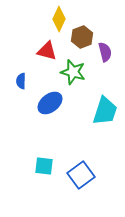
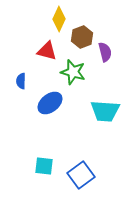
cyan trapezoid: rotated 76 degrees clockwise
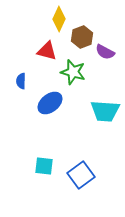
purple semicircle: rotated 132 degrees clockwise
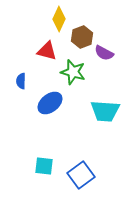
purple semicircle: moved 1 px left, 1 px down
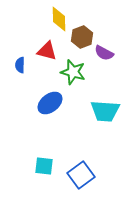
yellow diamond: rotated 25 degrees counterclockwise
blue semicircle: moved 1 px left, 16 px up
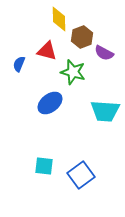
blue semicircle: moved 1 px left, 1 px up; rotated 21 degrees clockwise
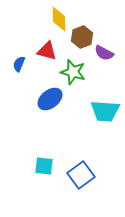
blue ellipse: moved 4 px up
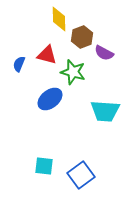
red triangle: moved 4 px down
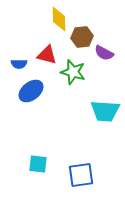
brown hexagon: rotated 15 degrees clockwise
blue semicircle: rotated 112 degrees counterclockwise
blue ellipse: moved 19 px left, 8 px up
cyan square: moved 6 px left, 2 px up
blue square: rotated 28 degrees clockwise
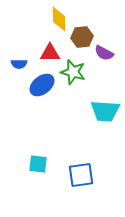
red triangle: moved 3 px right, 2 px up; rotated 15 degrees counterclockwise
blue ellipse: moved 11 px right, 6 px up
